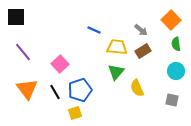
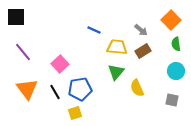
blue pentagon: moved 1 px up; rotated 10 degrees clockwise
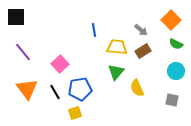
blue line: rotated 56 degrees clockwise
green semicircle: rotated 56 degrees counterclockwise
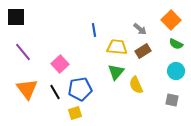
gray arrow: moved 1 px left, 1 px up
yellow semicircle: moved 1 px left, 3 px up
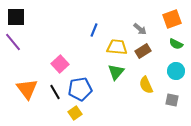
orange square: moved 1 px right, 1 px up; rotated 24 degrees clockwise
blue line: rotated 32 degrees clockwise
purple line: moved 10 px left, 10 px up
yellow semicircle: moved 10 px right
yellow square: rotated 16 degrees counterclockwise
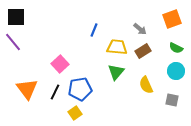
green semicircle: moved 4 px down
black line: rotated 56 degrees clockwise
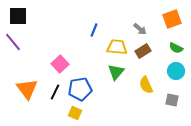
black square: moved 2 px right, 1 px up
yellow square: rotated 32 degrees counterclockwise
